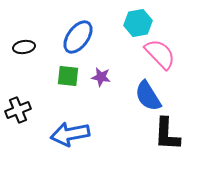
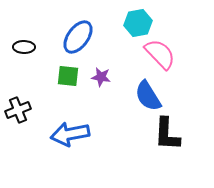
black ellipse: rotated 10 degrees clockwise
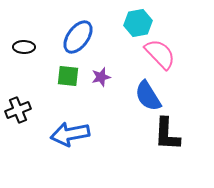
purple star: rotated 24 degrees counterclockwise
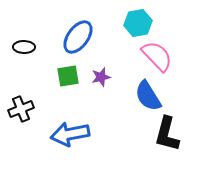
pink semicircle: moved 3 px left, 2 px down
green square: rotated 15 degrees counterclockwise
black cross: moved 3 px right, 1 px up
black L-shape: rotated 12 degrees clockwise
